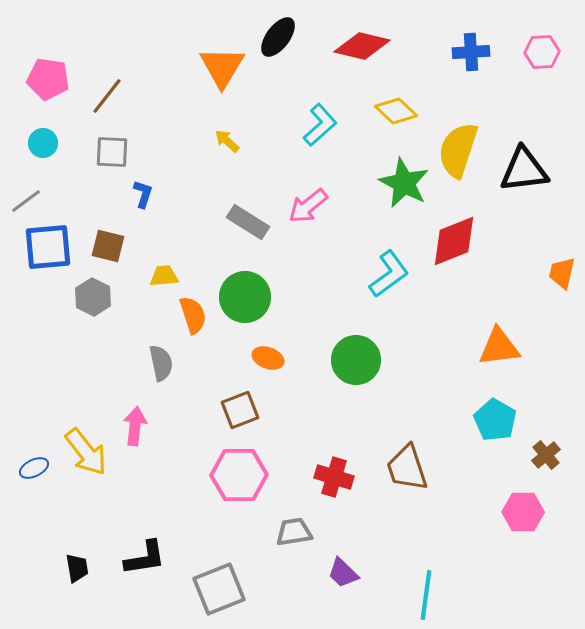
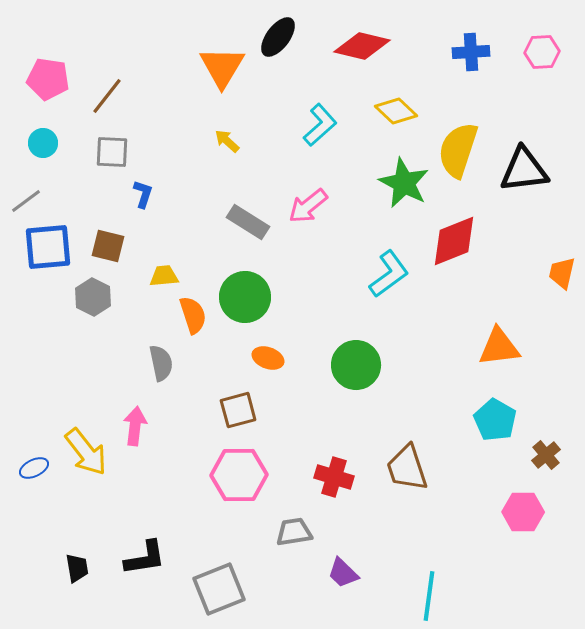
green circle at (356, 360): moved 5 px down
brown square at (240, 410): moved 2 px left; rotated 6 degrees clockwise
cyan line at (426, 595): moved 3 px right, 1 px down
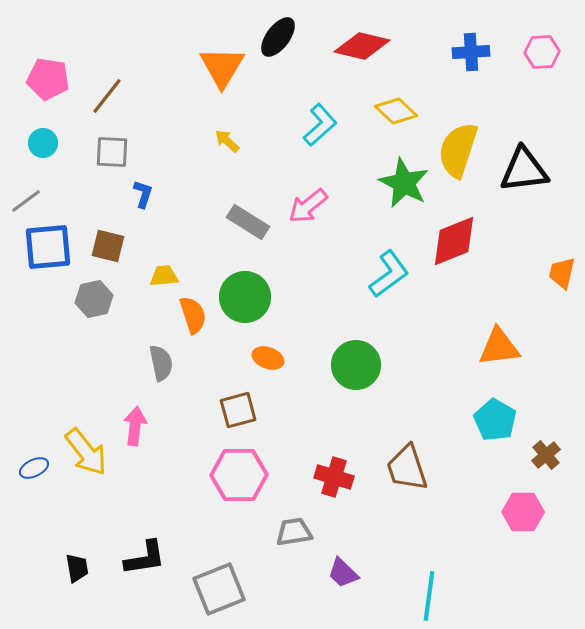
gray hexagon at (93, 297): moved 1 px right, 2 px down; rotated 21 degrees clockwise
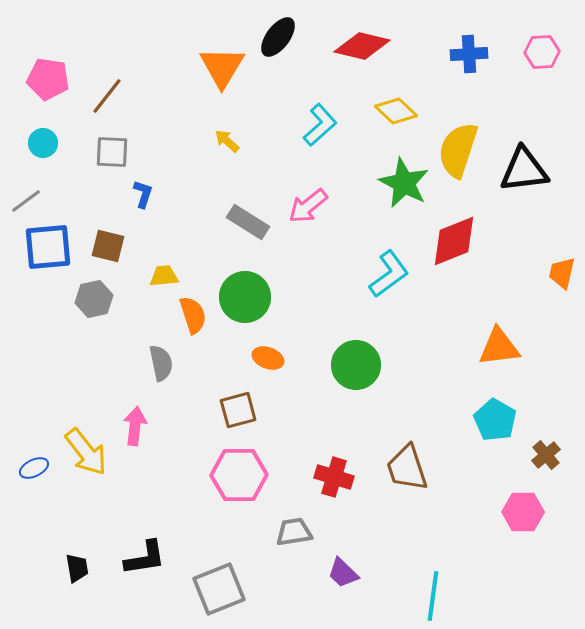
blue cross at (471, 52): moved 2 px left, 2 px down
cyan line at (429, 596): moved 4 px right
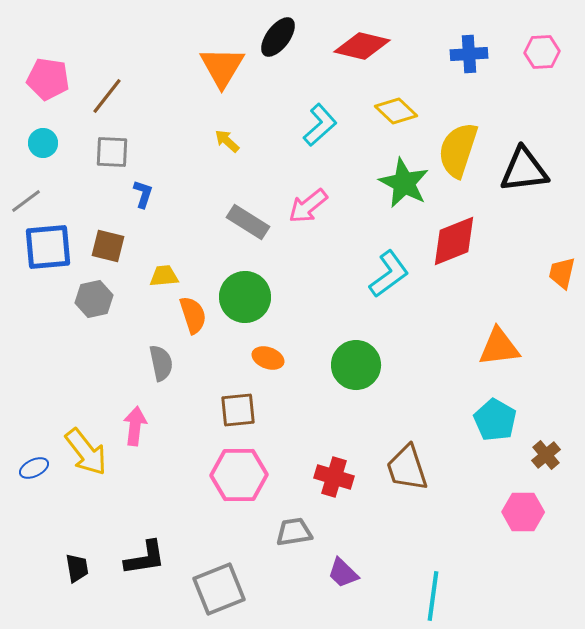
brown square at (238, 410): rotated 9 degrees clockwise
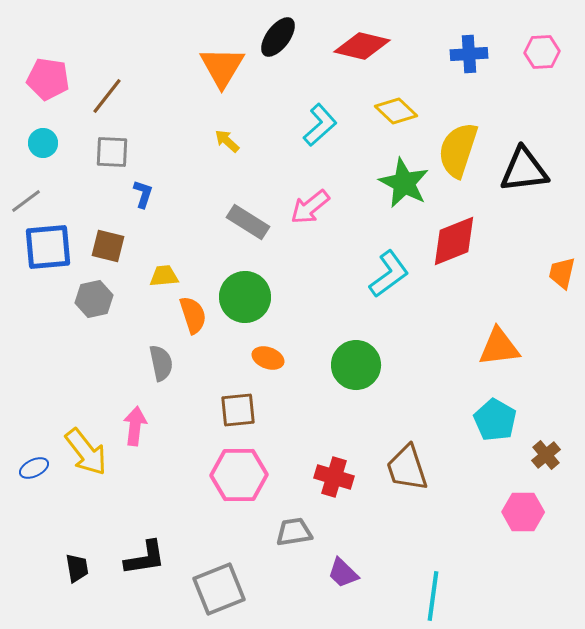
pink arrow at (308, 206): moved 2 px right, 1 px down
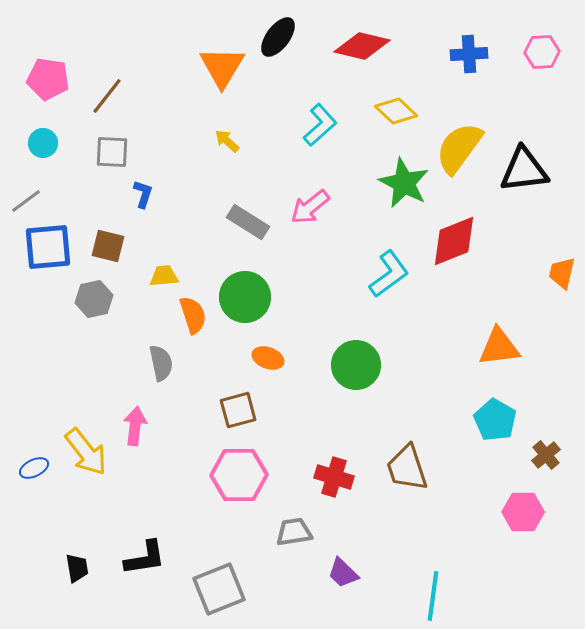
yellow semicircle at (458, 150): moved 1 px right, 2 px up; rotated 18 degrees clockwise
brown square at (238, 410): rotated 9 degrees counterclockwise
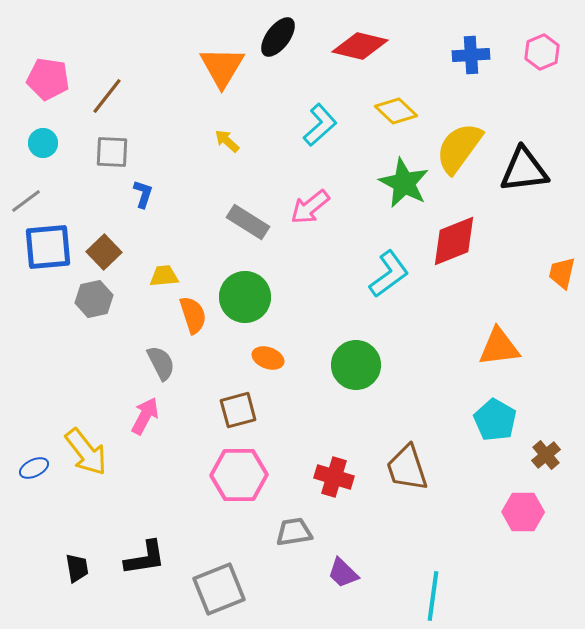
red diamond at (362, 46): moved 2 px left
pink hexagon at (542, 52): rotated 20 degrees counterclockwise
blue cross at (469, 54): moved 2 px right, 1 px down
brown square at (108, 246): moved 4 px left, 6 px down; rotated 32 degrees clockwise
gray semicircle at (161, 363): rotated 15 degrees counterclockwise
pink arrow at (135, 426): moved 10 px right, 10 px up; rotated 21 degrees clockwise
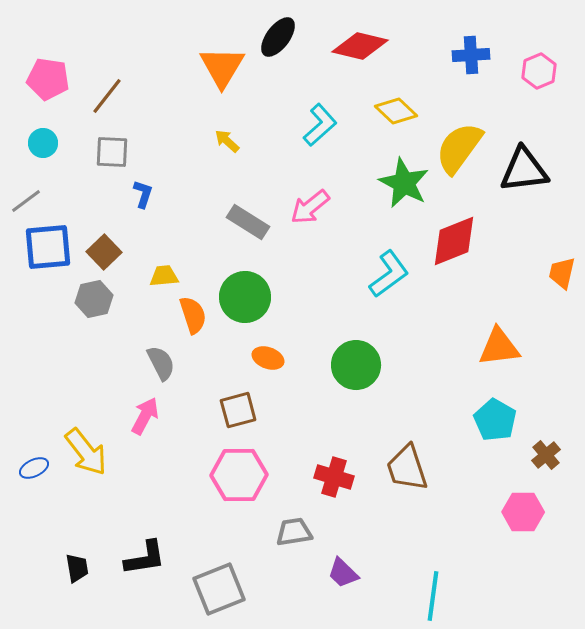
pink hexagon at (542, 52): moved 3 px left, 19 px down
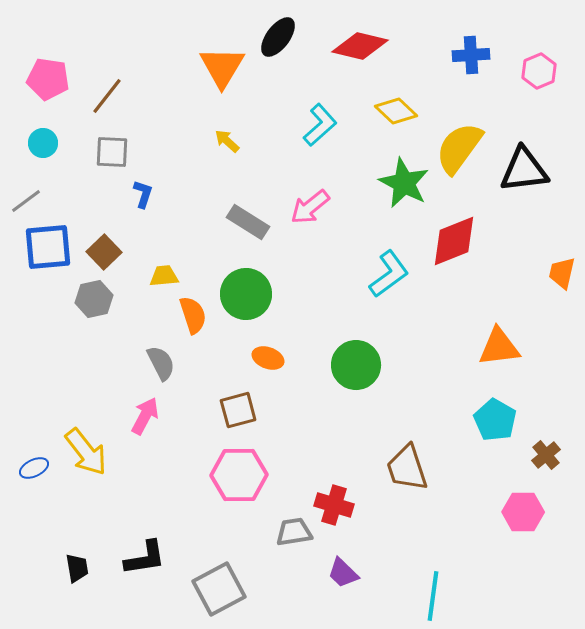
green circle at (245, 297): moved 1 px right, 3 px up
red cross at (334, 477): moved 28 px down
gray square at (219, 589): rotated 6 degrees counterclockwise
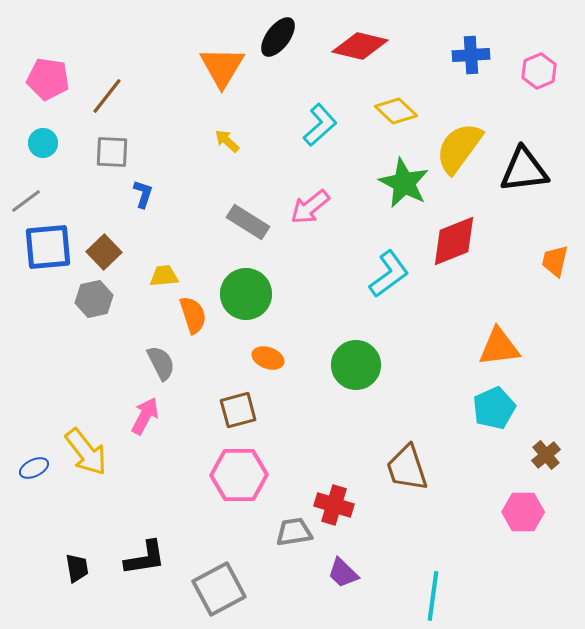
orange trapezoid at (562, 273): moved 7 px left, 12 px up
cyan pentagon at (495, 420): moved 1 px left, 12 px up; rotated 18 degrees clockwise
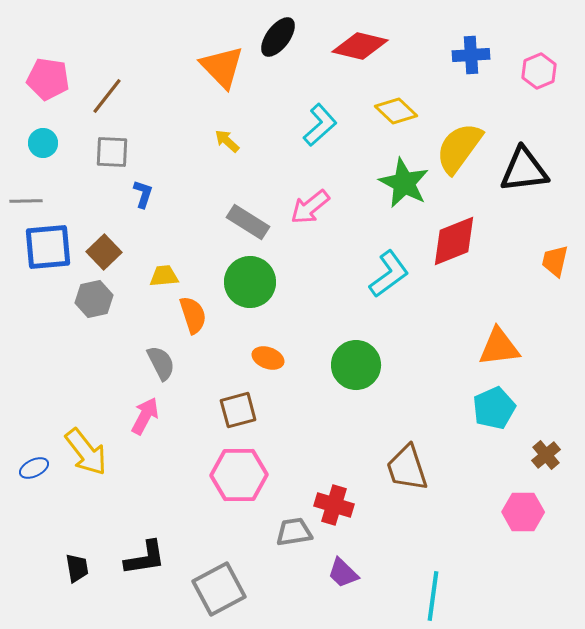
orange triangle at (222, 67): rotated 15 degrees counterclockwise
gray line at (26, 201): rotated 36 degrees clockwise
green circle at (246, 294): moved 4 px right, 12 px up
